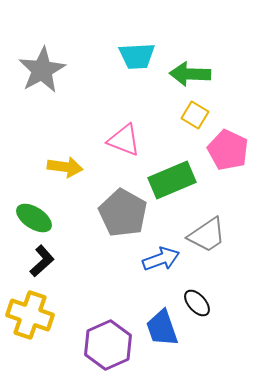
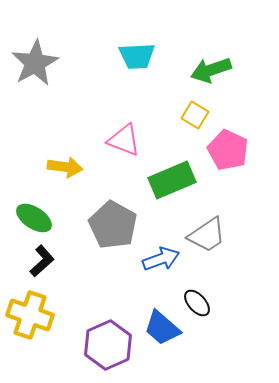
gray star: moved 7 px left, 7 px up
green arrow: moved 21 px right, 4 px up; rotated 21 degrees counterclockwise
gray pentagon: moved 10 px left, 12 px down
blue trapezoid: rotated 30 degrees counterclockwise
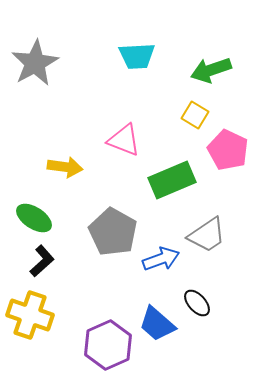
gray pentagon: moved 7 px down
blue trapezoid: moved 5 px left, 4 px up
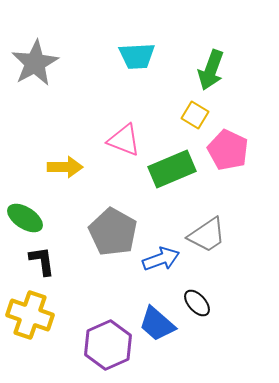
green arrow: rotated 51 degrees counterclockwise
yellow arrow: rotated 8 degrees counterclockwise
green rectangle: moved 11 px up
green ellipse: moved 9 px left
black L-shape: rotated 56 degrees counterclockwise
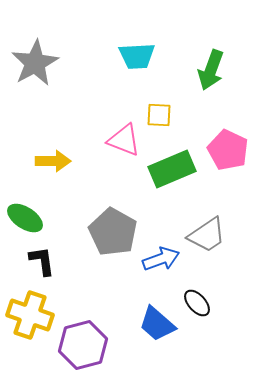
yellow square: moved 36 px left; rotated 28 degrees counterclockwise
yellow arrow: moved 12 px left, 6 px up
purple hexagon: moved 25 px left; rotated 9 degrees clockwise
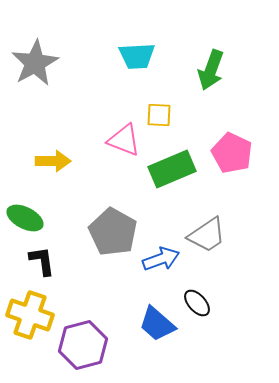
pink pentagon: moved 4 px right, 3 px down
green ellipse: rotated 6 degrees counterclockwise
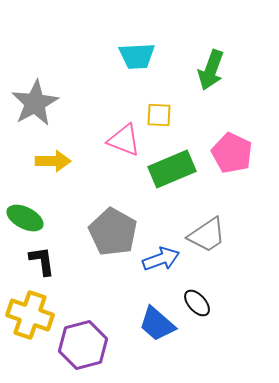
gray star: moved 40 px down
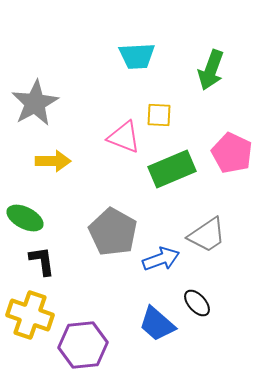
pink triangle: moved 3 px up
purple hexagon: rotated 9 degrees clockwise
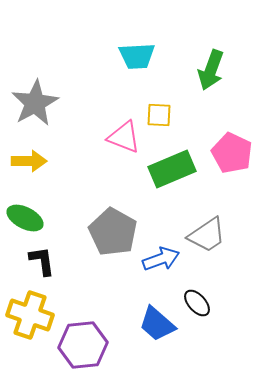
yellow arrow: moved 24 px left
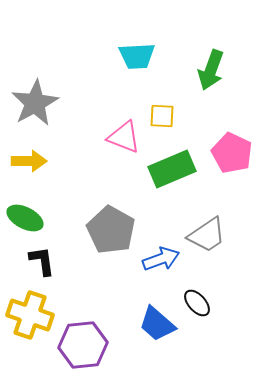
yellow square: moved 3 px right, 1 px down
gray pentagon: moved 2 px left, 2 px up
